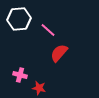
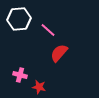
red star: moved 1 px up
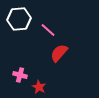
red star: rotated 16 degrees clockwise
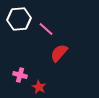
pink line: moved 2 px left, 1 px up
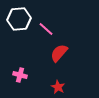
red star: moved 19 px right
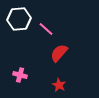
red star: moved 1 px right, 2 px up
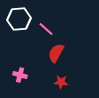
red semicircle: moved 3 px left; rotated 12 degrees counterclockwise
red star: moved 2 px right, 3 px up; rotated 24 degrees counterclockwise
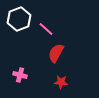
white hexagon: rotated 15 degrees counterclockwise
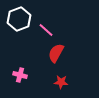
pink line: moved 1 px down
